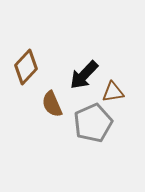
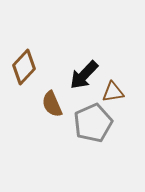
brown diamond: moved 2 px left
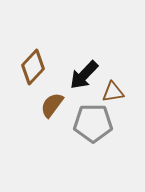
brown diamond: moved 9 px right
brown semicircle: moved 1 px down; rotated 60 degrees clockwise
gray pentagon: rotated 24 degrees clockwise
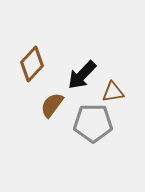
brown diamond: moved 1 px left, 3 px up
black arrow: moved 2 px left
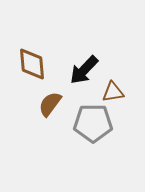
brown diamond: rotated 48 degrees counterclockwise
black arrow: moved 2 px right, 5 px up
brown semicircle: moved 2 px left, 1 px up
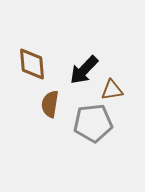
brown triangle: moved 1 px left, 2 px up
brown semicircle: rotated 28 degrees counterclockwise
gray pentagon: rotated 6 degrees counterclockwise
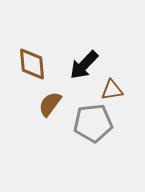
black arrow: moved 5 px up
brown semicircle: rotated 28 degrees clockwise
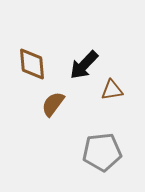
brown semicircle: moved 3 px right
gray pentagon: moved 9 px right, 29 px down
